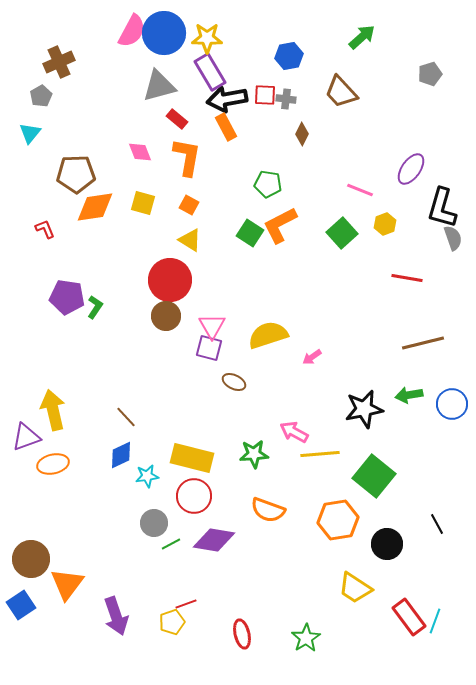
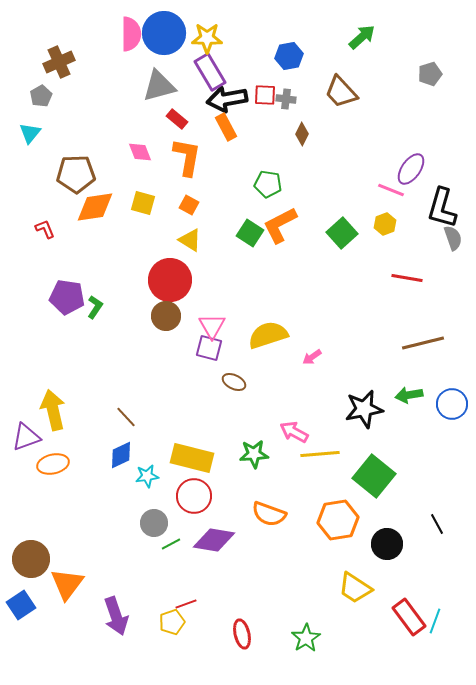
pink semicircle at (132, 31): moved 1 px left, 3 px down; rotated 28 degrees counterclockwise
pink line at (360, 190): moved 31 px right
orange semicircle at (268, 510): moved 1 px right, 4 px down
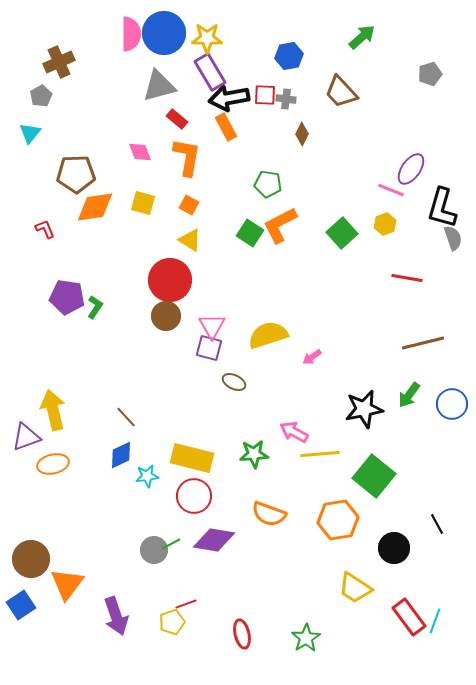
black arrow at (227, 99): moved 2 px right, 1 px up
green arrow at (409, 395): rotated 44 degrees counterclockwise
gray circle at (154, 523): moved 27 px down
black circle at (387, 544): moved 7 px right, 4 px down
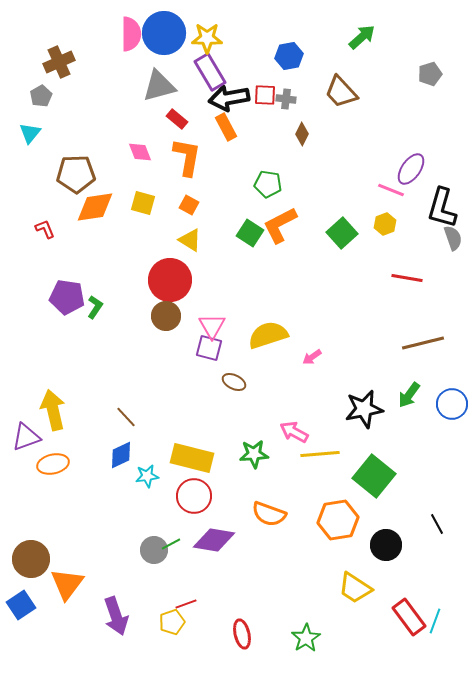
black circle at (394, 548): moved 8 px left, 3 px up
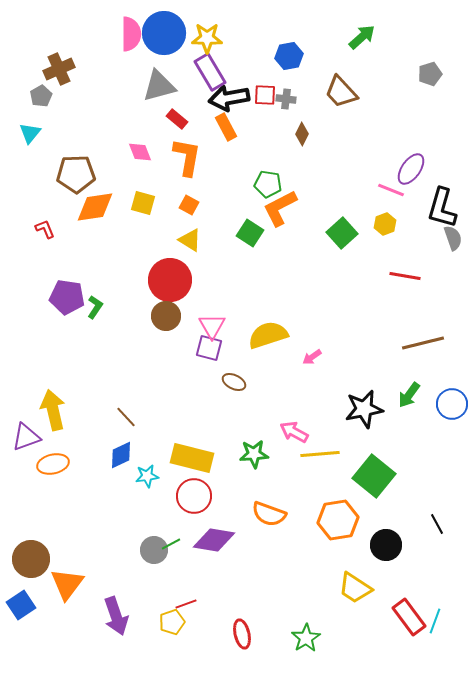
brown cross at (59, 62): moved 7 px down
orange L-shape at (280, 225): moved 17 px up
red line at (407, 278): moved 2 px left, 2 px up
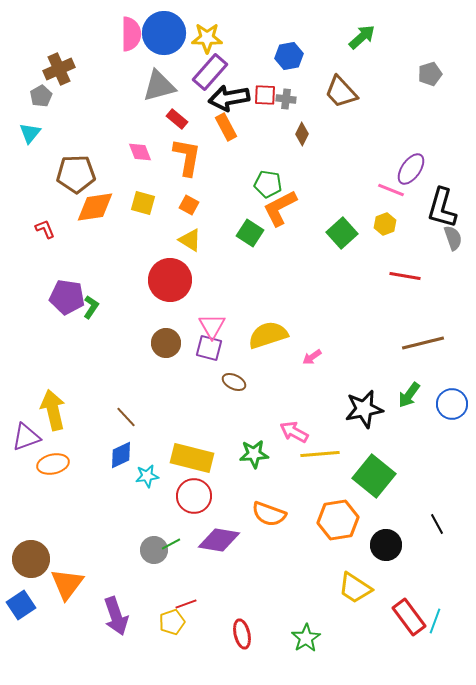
purple rectangle at (210, 72): rotated 72 degrees clockwise
green L-shape at (95, 307): moved 4 px left
brown circle at (166, 316): moved 27 px down
purple diamond at (214, 540): moved 5 px right
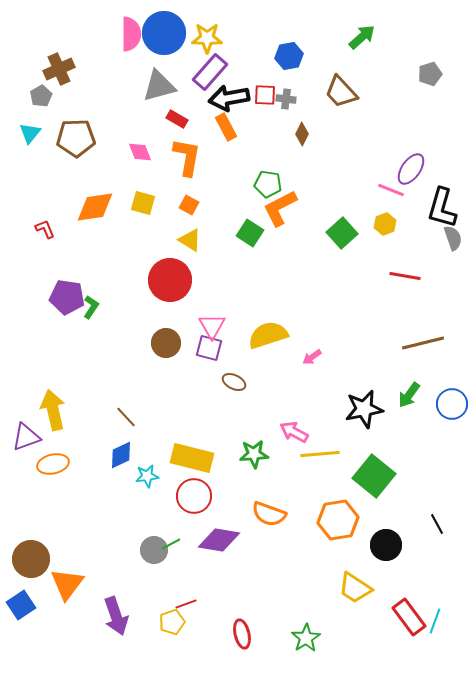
red rectangle at (177, 119): rotated 10 degrees counterclockwise
brown pentagon at (76, 174): moved 36 px up
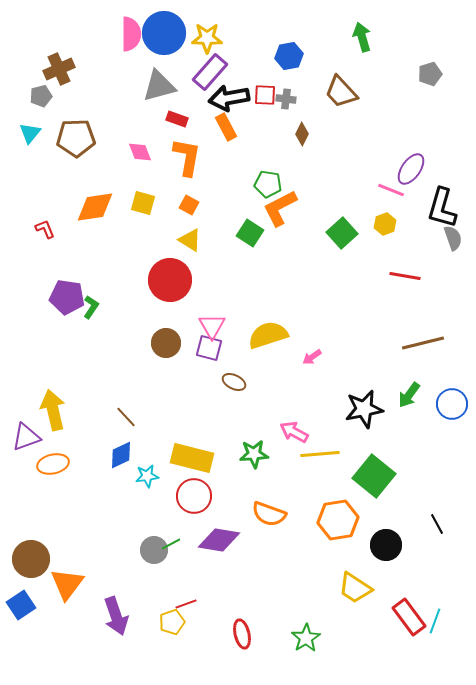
green arrow at (362, 37): rotated 64 degrees counterclockwise
gray pentagon at (41, 96): rotated 15 degrees clockwise
red rectangle at (177, 119): rotated 10 degrees counterclockwise
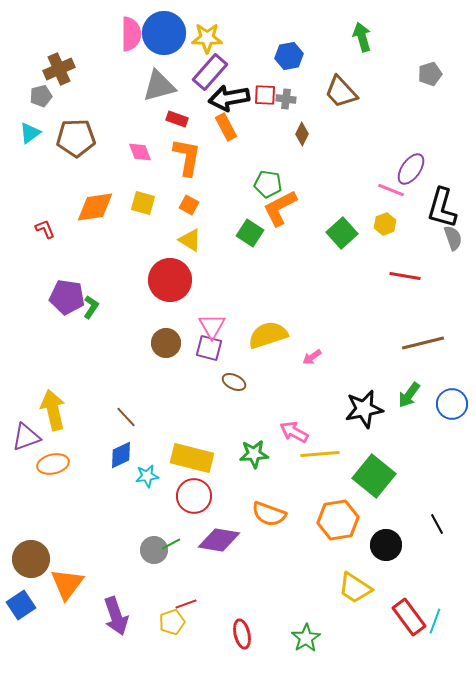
cyan triangle at (30, 133): rotated 15 degrees clockwise
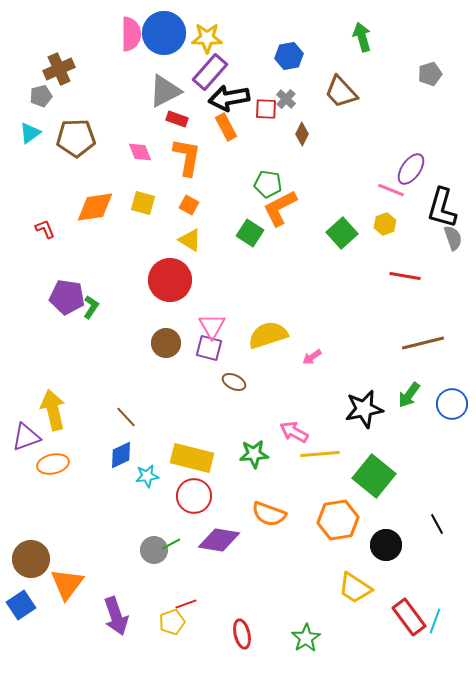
gray triangle at (159, 86): moved 6 px right, 5 px down; rotated 12 degrees counterclockwise
red square at (265, 95): moved 1 px right, 14 px down
gray cross at (286, 99): rotated 36 degrees clockwise
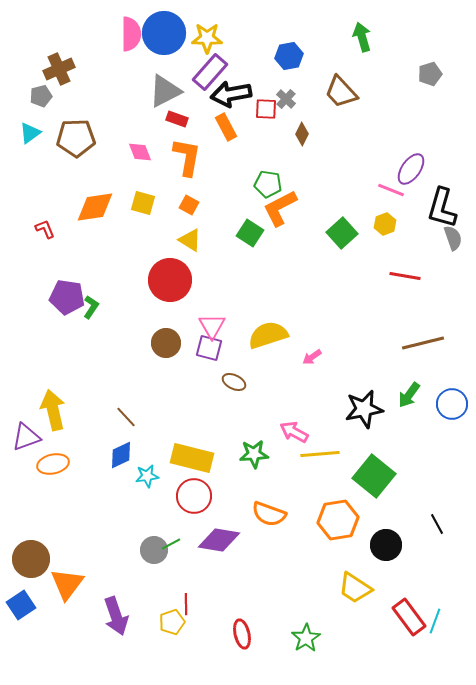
black arrow at (229, 98): moved 2 px right, 4 px up
red line at (186, 604): rotated 70 degrees counterclockwise
